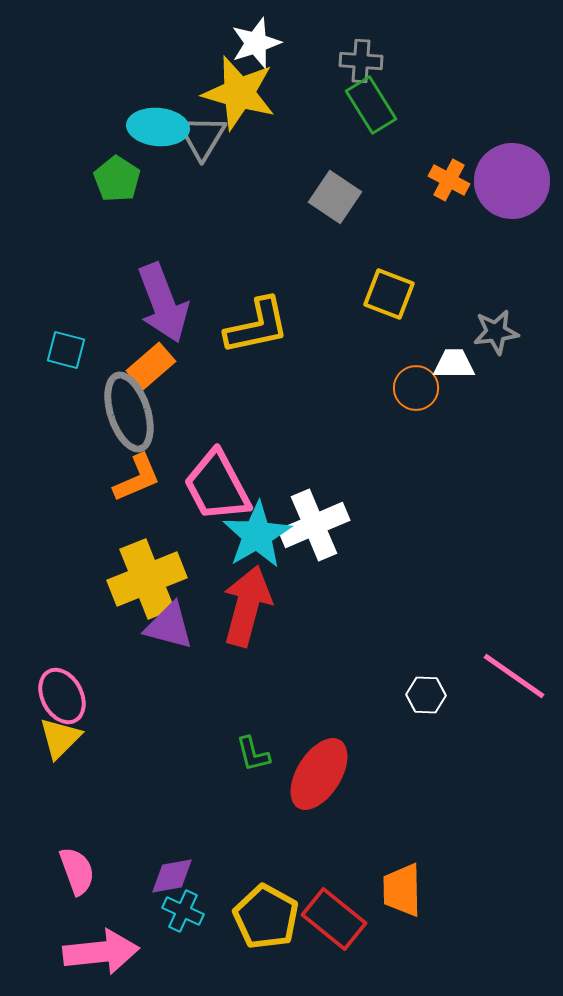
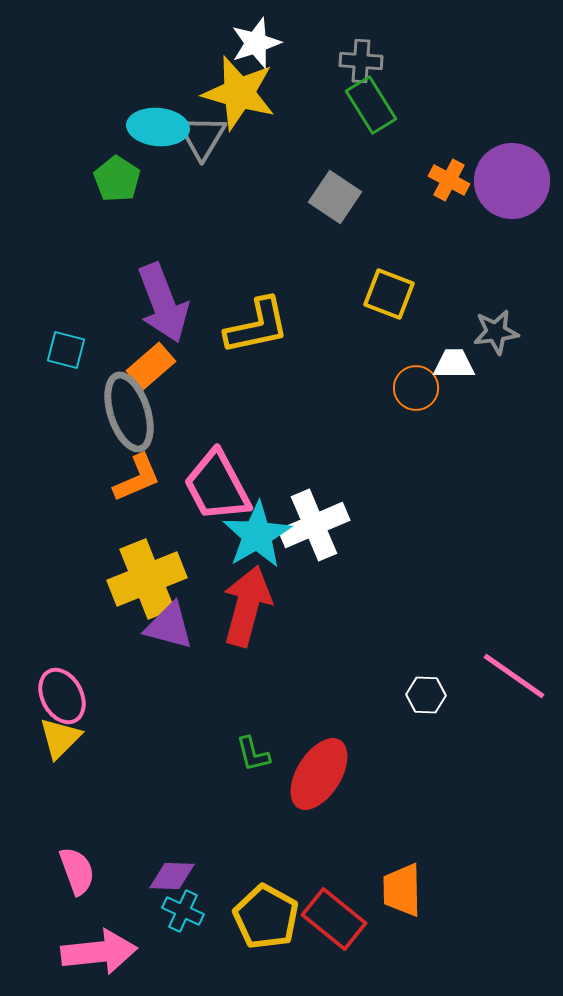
purple diamond: rotated 12 degrees clockwise
pink arrow: moved 2 px left
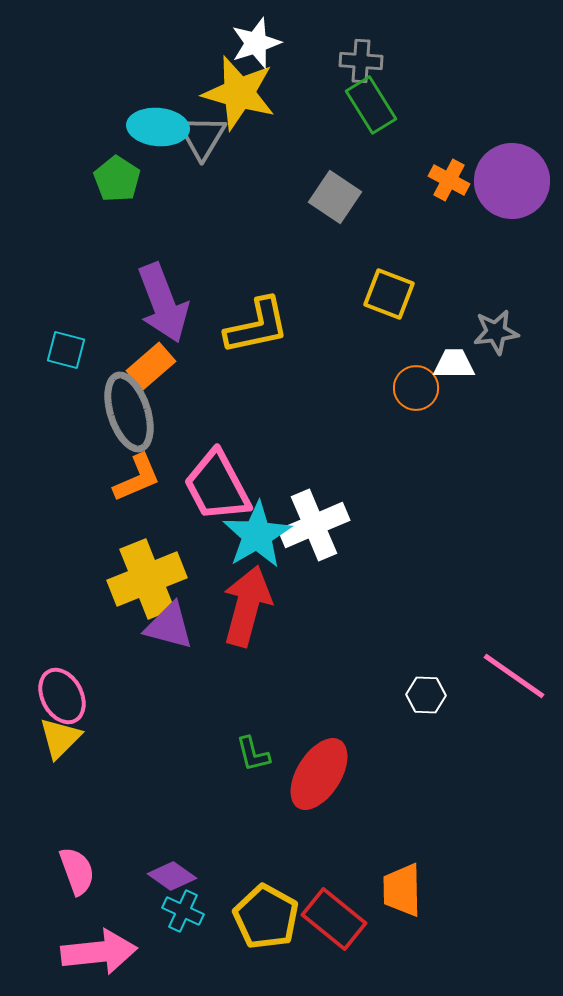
purple diamond: rotated 33 degrees clockwise
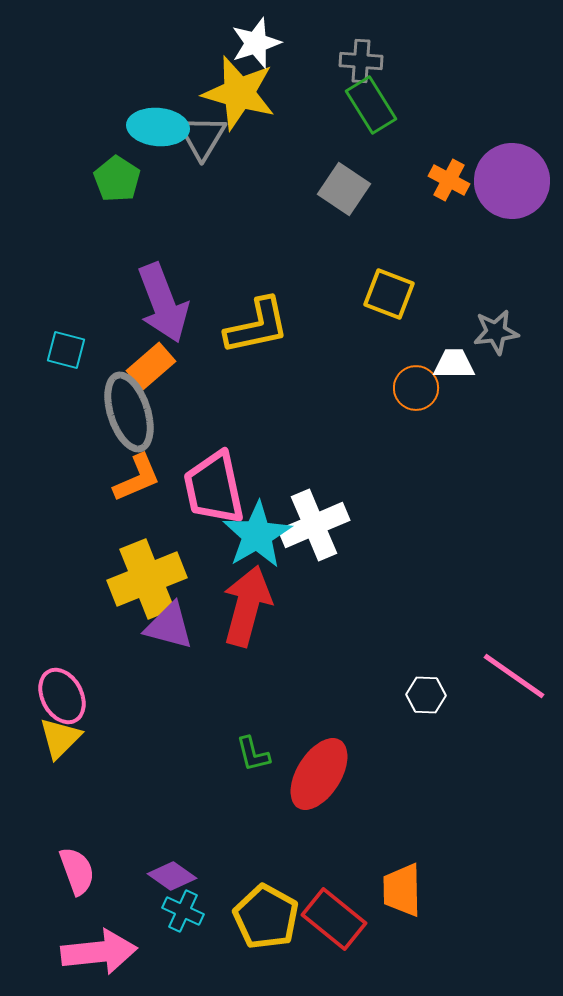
gray square: moved 9 px right, 8 px up
pink trapezoid: moved 3 px left, 2 px down; rotated 16 degrees clockwise
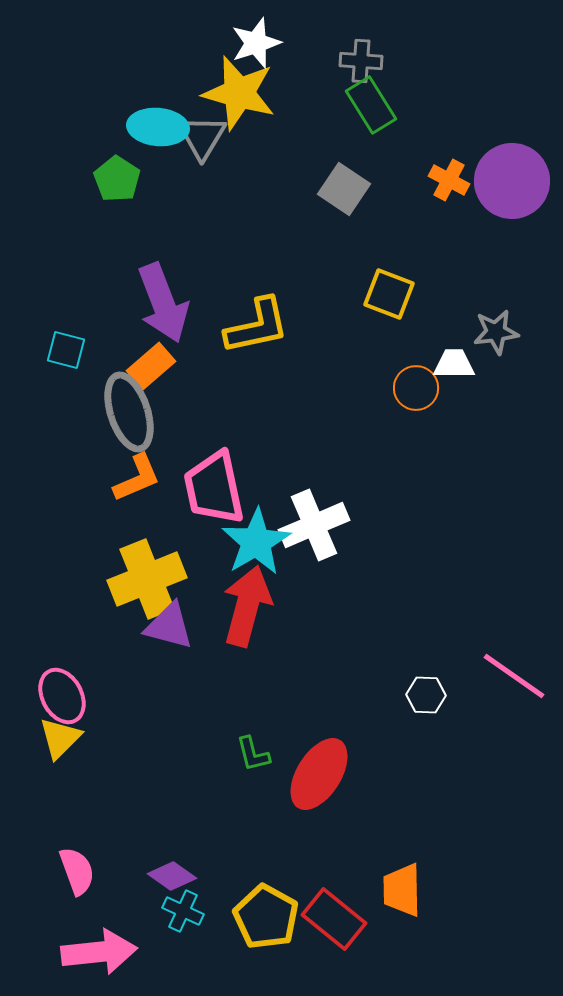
cyan star: moved 1 px left, 7 px down
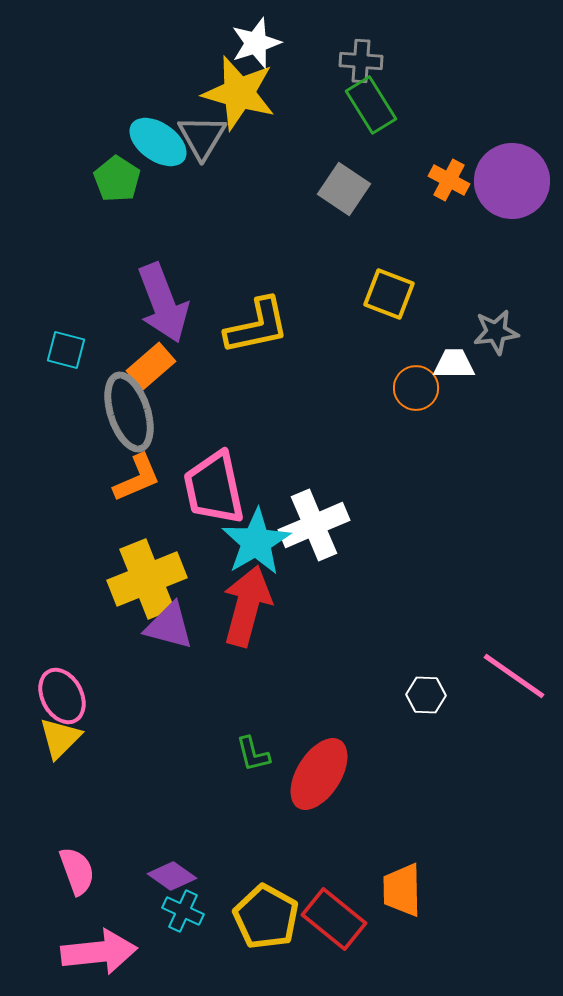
cyan ellipse: moved 15 px down; rotated 30 degrees clockwise
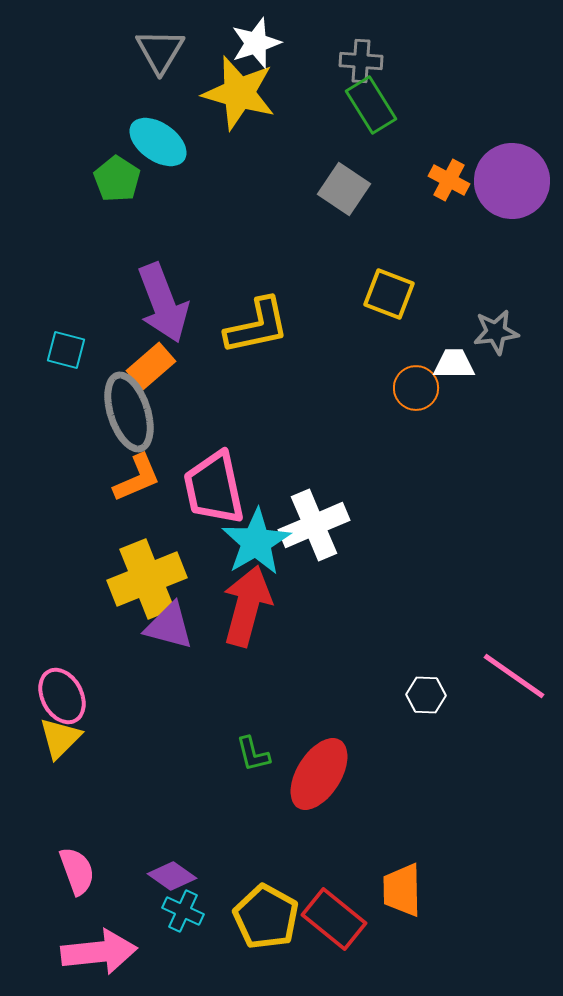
gray triangle: moved 42 px left, 86 px up
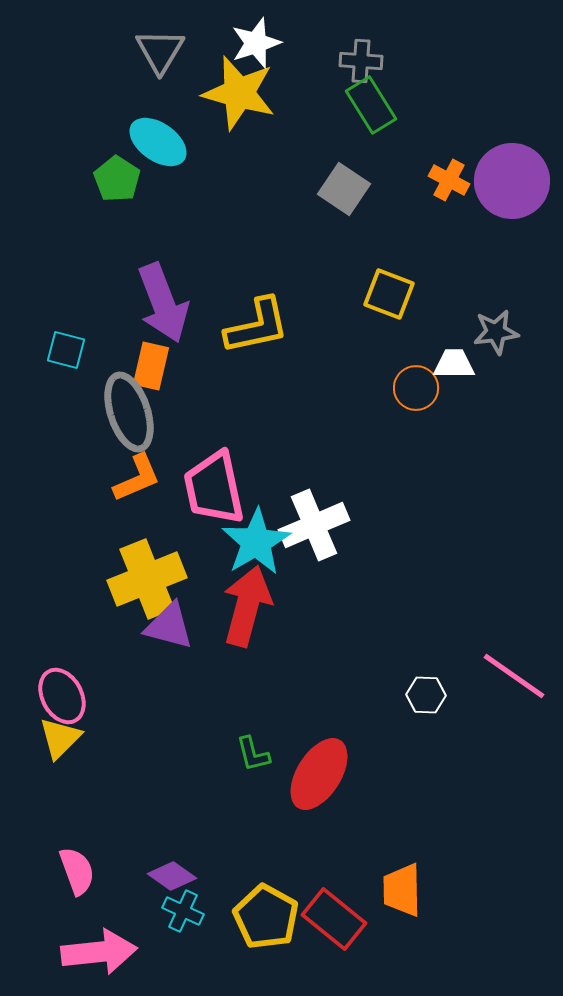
orange rectangle: rotated 36 degrees counterclockwise
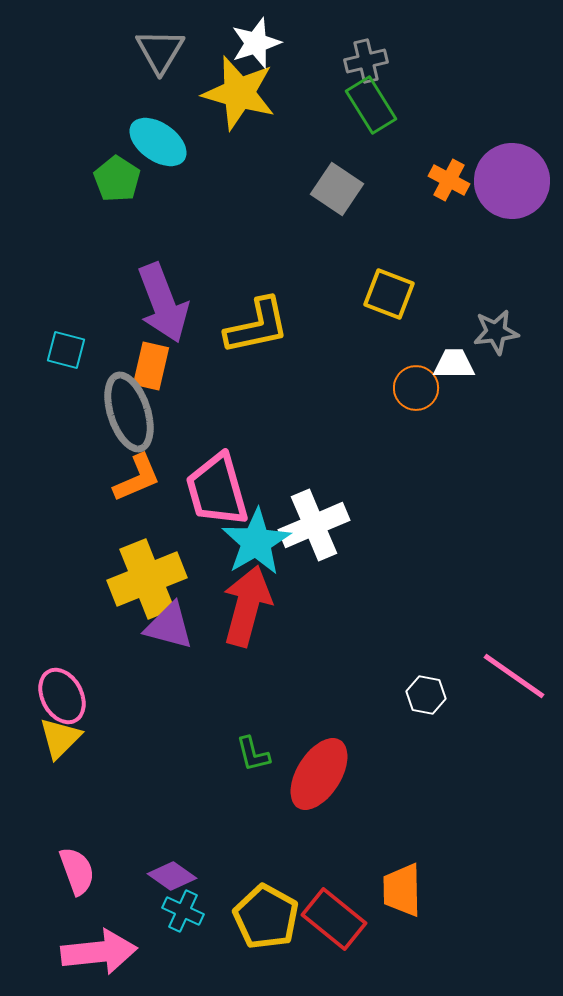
gray cross: moved 5 px right; rotated 18 degrees counterclockwise
gray square: moved 7 px left
pink trapezoid: moved 3 px right, 2 px down; rotated 4 degrees counterclockwise
white hexagon: rotated 9 degrees clockwise
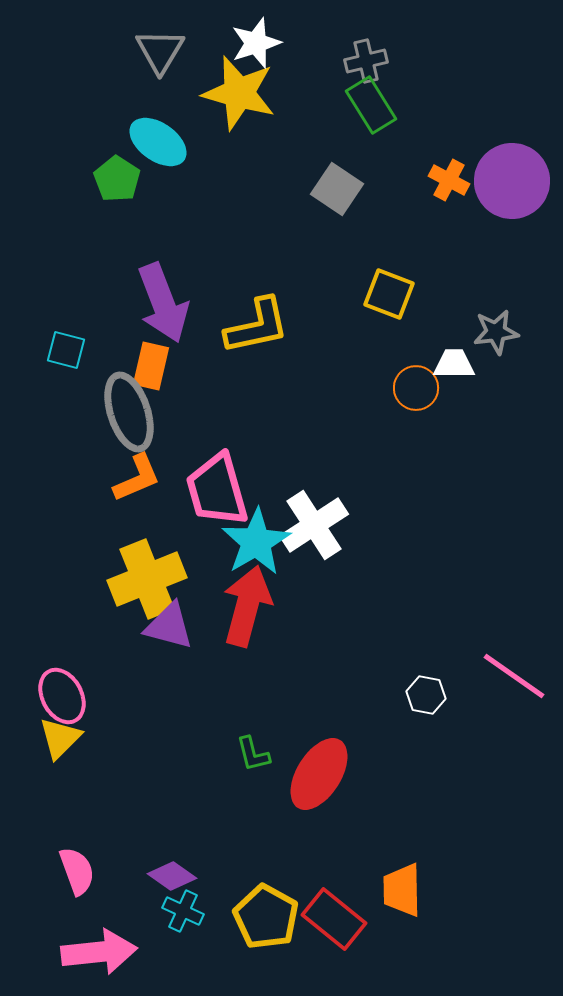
white cross: rotated 10 degrees counterclockwise
